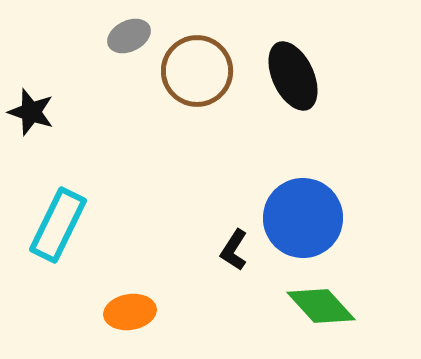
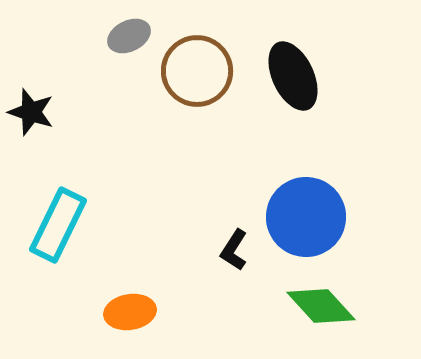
blue circle: moved 3 px right, 1 px up
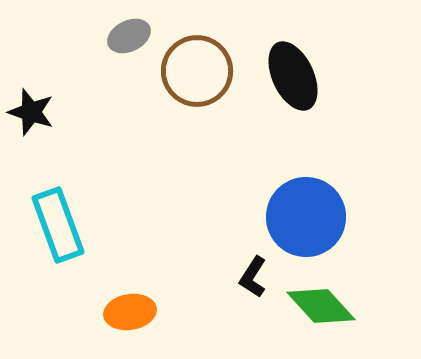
cyan rectangle: rotated 46 degrees counterclockwise
black L-shape: moved 19 px right, 27 px down
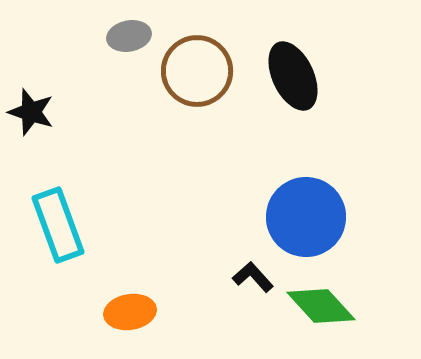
gray ellipse: rotated 15 degrees clockwise
black L-shape: rotated 105 degrees clockwise
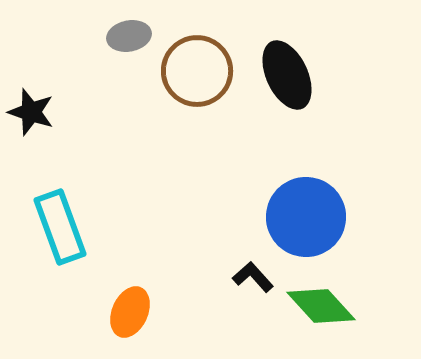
black ellipse: moved 6 px left, 1 px up
cyan rectangle: moved 2 px right, 2 px down
orange ellipse: rotated 57 degrees counterclockwise
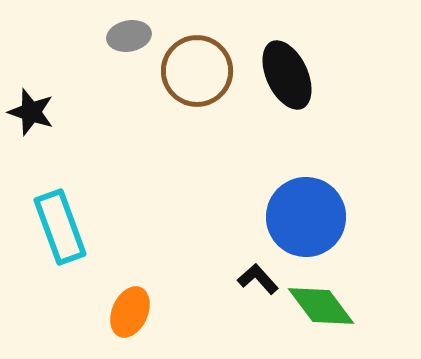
black L-shape: moved 5 px right, 2 px down
green diamond: rotated 6 degrees clockwise
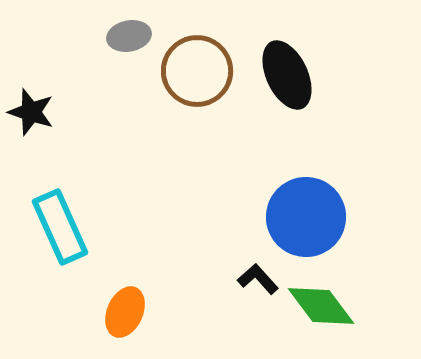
cyan rectangle: rotated 4 degrees counterclockwise
orange ellipse: moved 5 px left
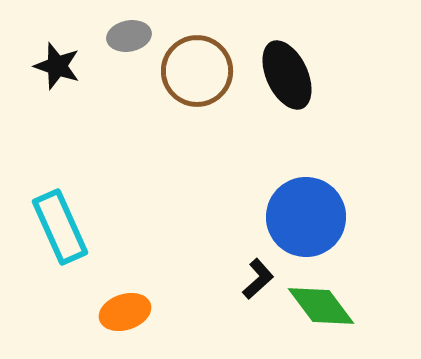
black star: moved 26 px right, 46 px up
black L-shape: rotated 90 degrees clockwise
orange ellipse: rotated 48 degrees clockwise
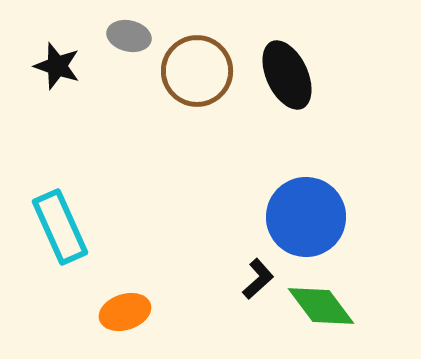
gray ellipse: rotated 24 degrees clockwise
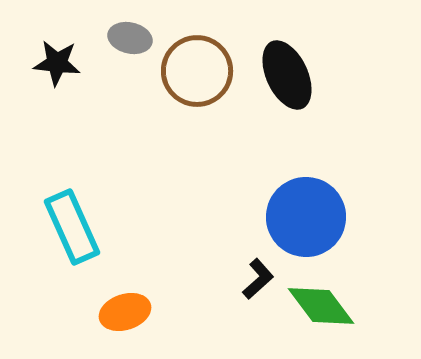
gray ellipse: moved 1 px right, 2 px down
black star: moved 3 px up; rotated 12 degrees counterclockwise
cyan rectangle: moved 12 px right
